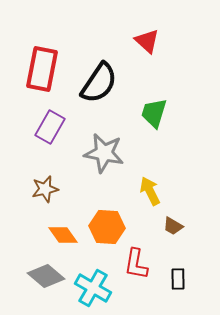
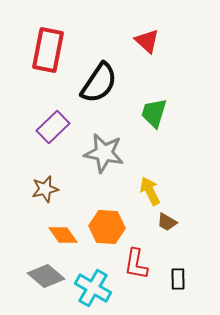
red rectangle: moved 6 px right, 19 px up
purple rectangle: moved 3 px right; rotated 16 degrees clockwise
brown trapezoid: moved 6 px left, 4 px up
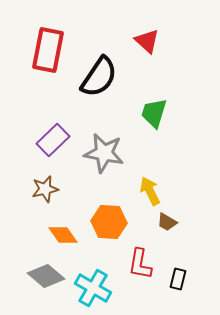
black semicircle: moved 6 px up
purple rectangle: moved 13 px down
orange hexagon: moved 2 px right, 5 px up
red L-shape: moved 4 px right
black rectangle: rotated 15 degrees clockwise
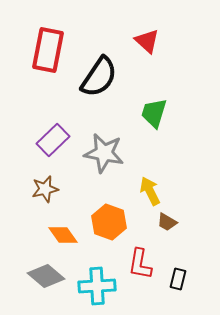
orange hexagon: rotated 16 degrees clockwise
cyan cross: moved 4 px right, 2 px up; rotated 33 degrees counterclockwise
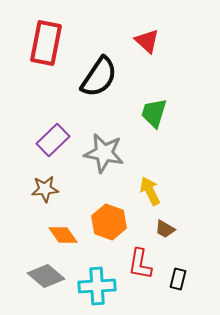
red rectangle: moved 2 px left, 7 px up
brown star: rotated 8 degrees clockwise
brown trapezoid: moved 2 px left, 7 px down
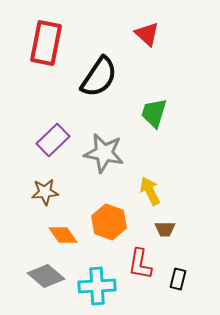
red triangle: moved 7 px up
brown star: moved 3 px down
brown trapezoid: rotated 30 degrees counterclockwise
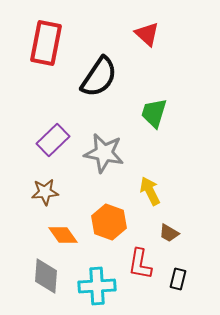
brown trapezoid: moved 4 px right, 4 px down; rotated 30 degrees clockwise
gray diamond: rotated 54 degrees clockwise
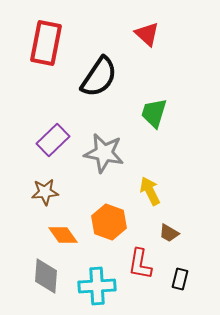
black rectangle: moved 2 px right
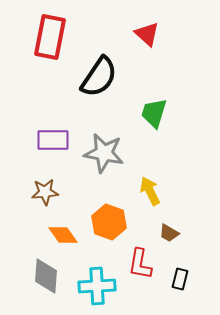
red rectangle: moved 4 px right, 6 px up
purple rectangle: rotated 44 degrees clockwise
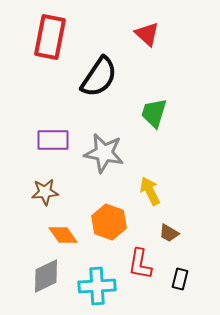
gray diamond: rotated 60 degrees clockwise
